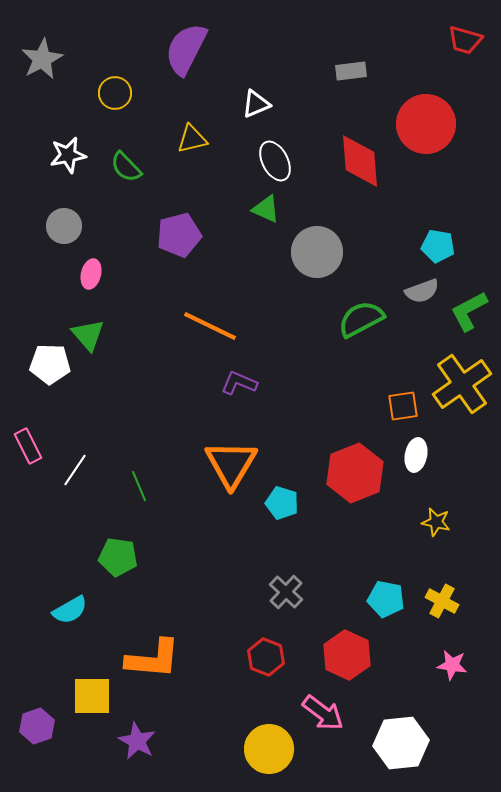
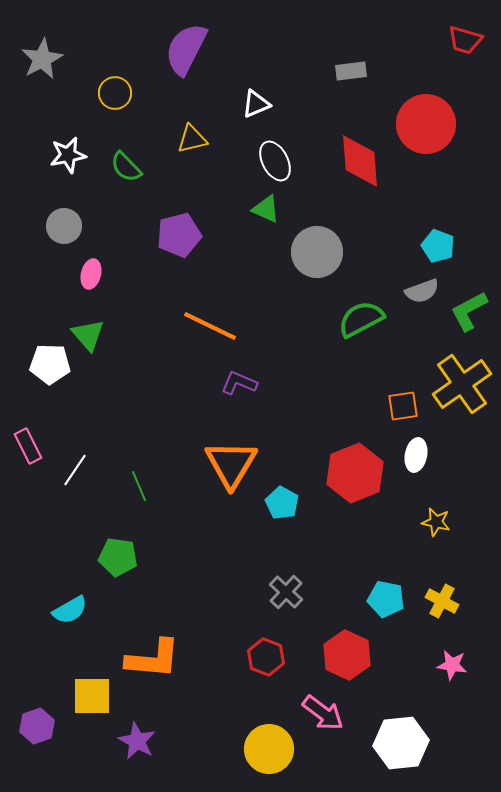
cyan pentagon at (438, 246): rotated 12 degrees clockwise
cyan pentagon at (282, 503): rotated 12 degrees clockwise
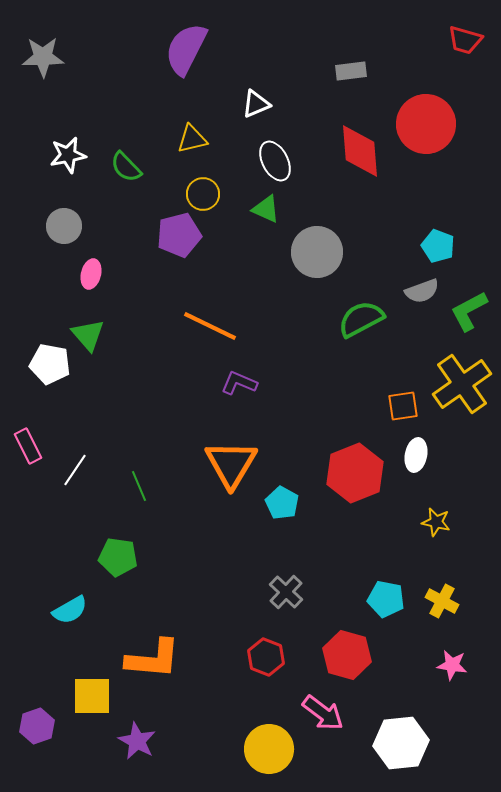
gray star at (42, 59): moved 1 px right, 2 px up; rotated 27 degrees clockwise
yellow circle at (115, 93): moved 88 px right, 101 px down
red diamond at (360, 161): moved 10 px up
white pentagon at (50, 364): rotated 9 degrees clockwise
red hexagon at (347, 655): rotated 9 degrees counterclockwise
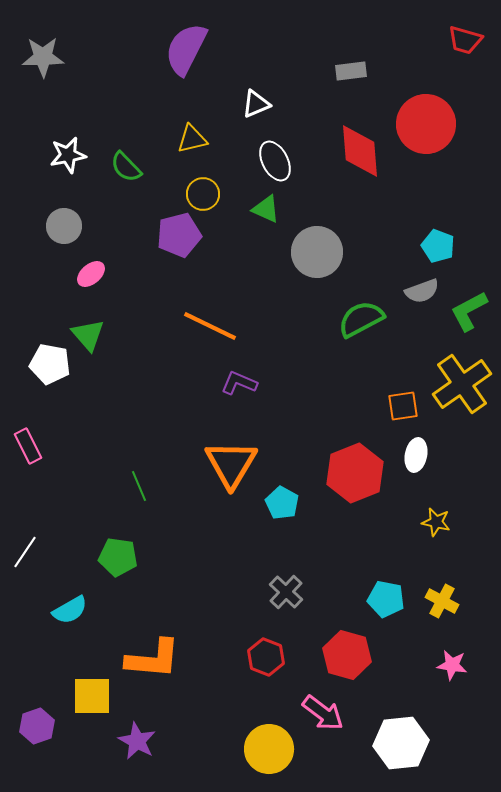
pink ellipse at (91, 274): rotated 36 degrees clockwise
white line at (75, 470): moved 50 px left, 82 px down
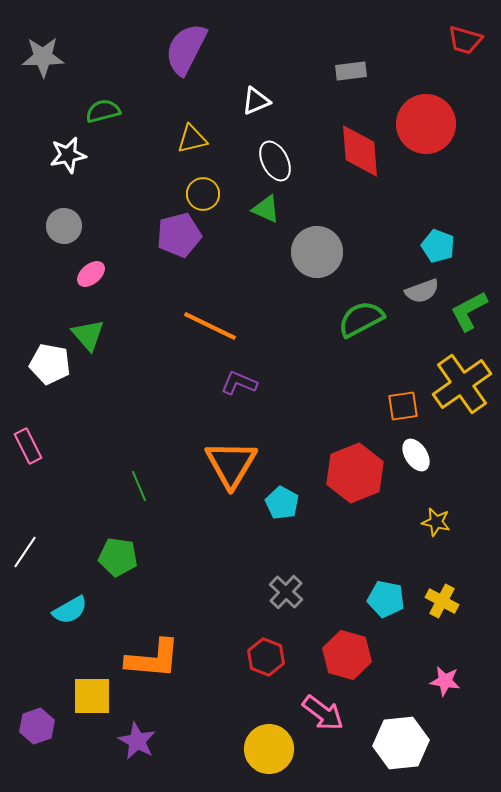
white triangle at (256, 104): moved 3 px up
green semicircle at (126, 167): moved 23 px left, 56 px up; rotated 120 degrees clockwise
white ellipse at (416, 455): rotated 44 degrees counterclockwise
pink star at (452, 665): moved 7 px left, 16 px down
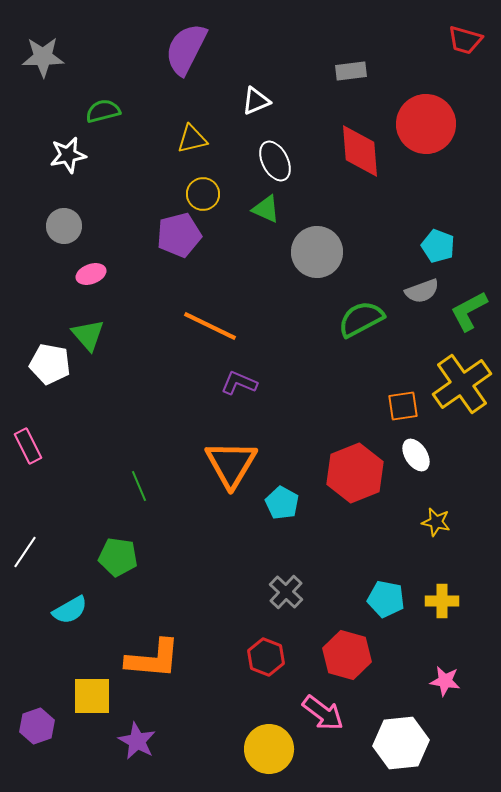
pink ellipse at (91, 274): rotated 20 degrees clockwise
yellow cross at (442, 601): rotated 28 degrees counterclockwise
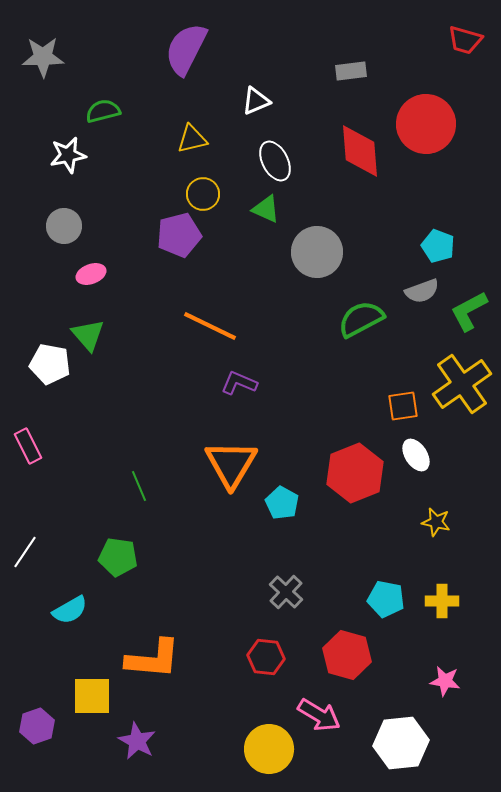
red hexagon at (266, 657): rotated 15 degrees counterclockwise
pink arrow at (323, 713): moved 4 px left, 2 px down; rotated 6 degrees counterclockwise
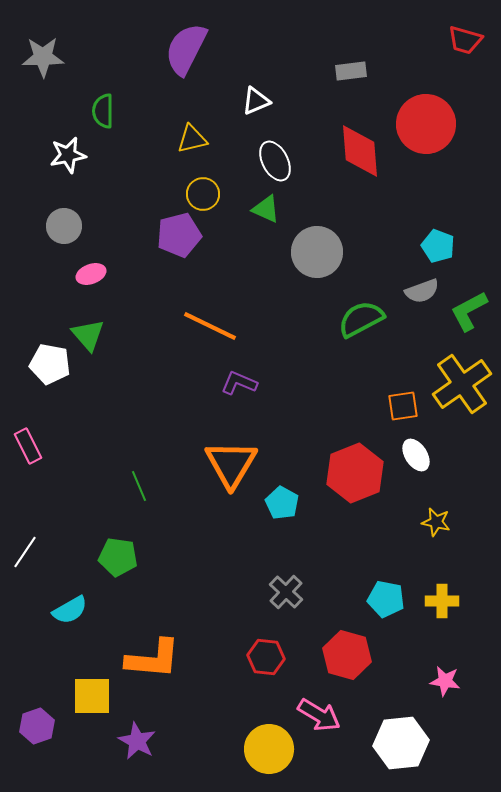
green semicircle at (103, 111): rotated 76 degrees counterclockwise
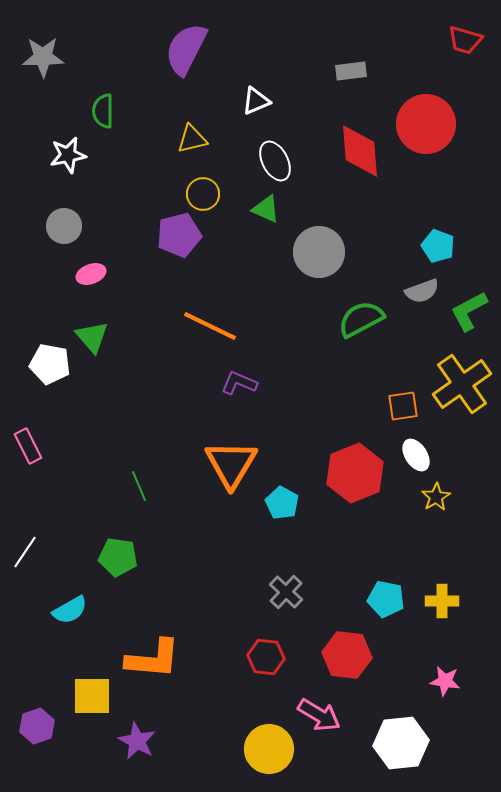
gray circle at (317, 252): moved 2 px right
green triangle at (88, 335): moved 4 px right, 2 px down
yellow star at (436, 522): moved 25 px up; rotated 28 degrees clockwise
red hexagon at (347, 655): rotated 9 degrees counterclockwise
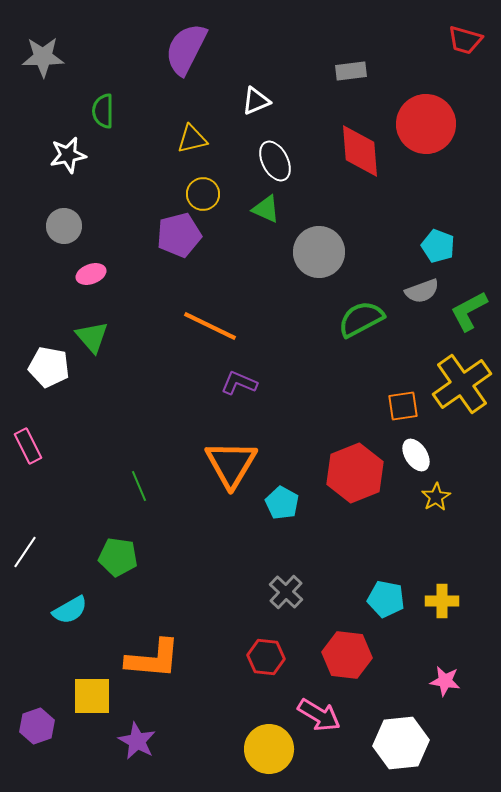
white pentagon at (50, 364): moved 1 px left, 3 px down
